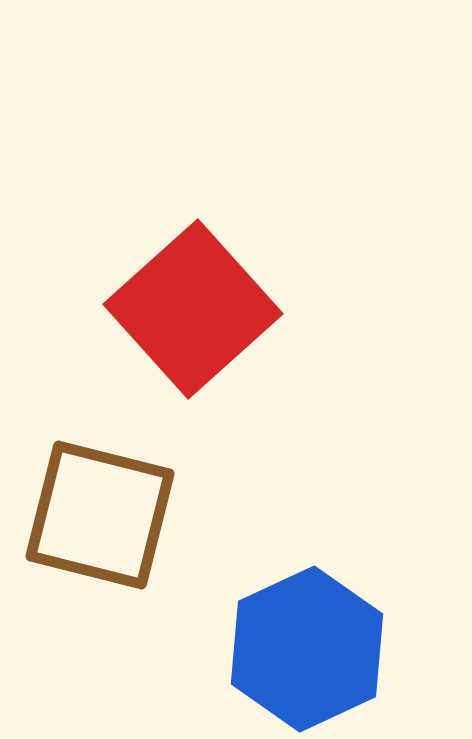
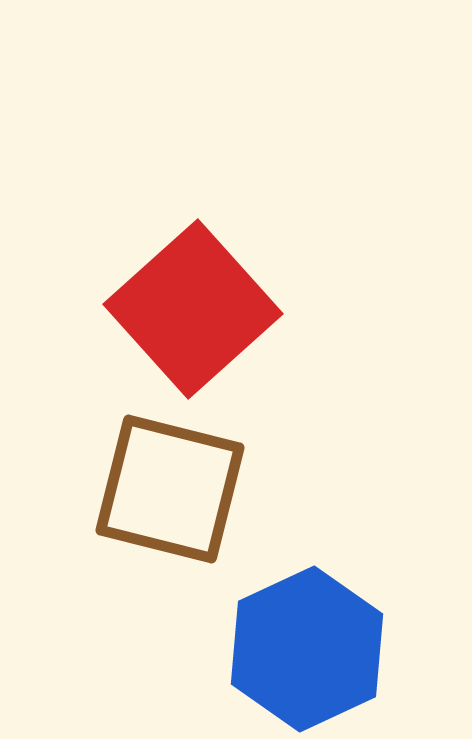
brown square: moved 70 px right, 26 px up
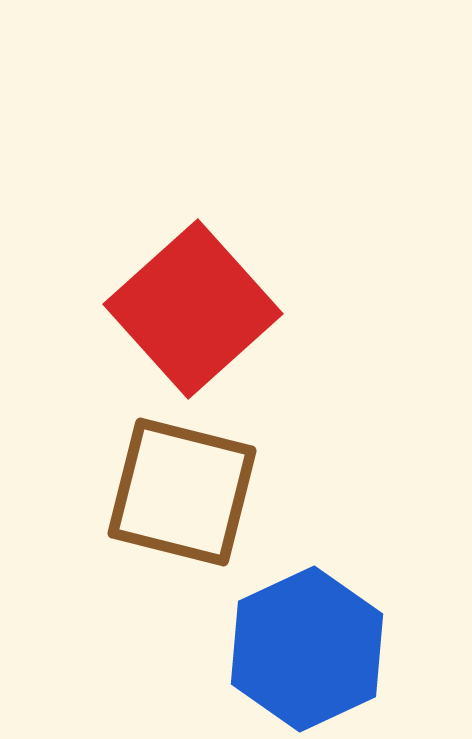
brown square: moved 12 px right, 3 px down
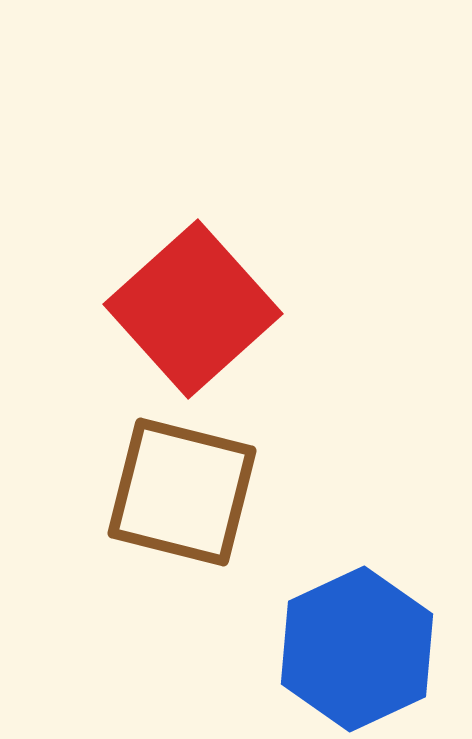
blue hexagon: moved 50 px right
